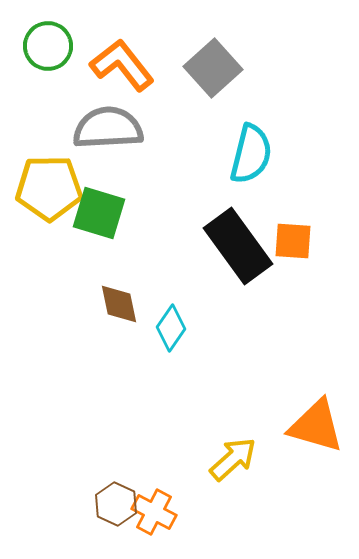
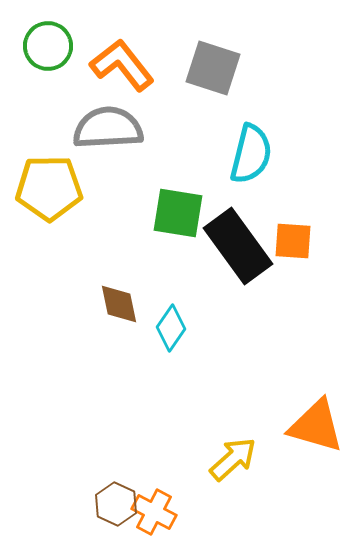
gray square: rotated 30 degrees counterclockwise
green square: moved 79 px right; rotated 8 degrees counterclockwise
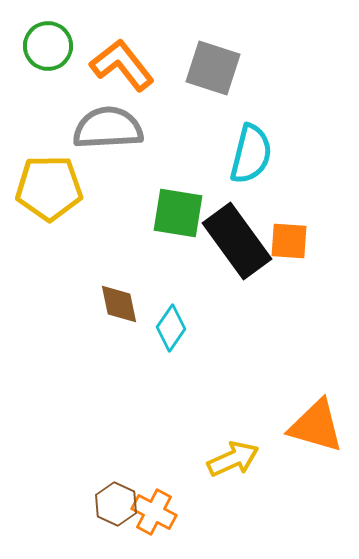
orange square: moved 4 px left
black rectangle: moved 1 px left, 5 px up
yellow arrow: rotated 18 degrees clockwise
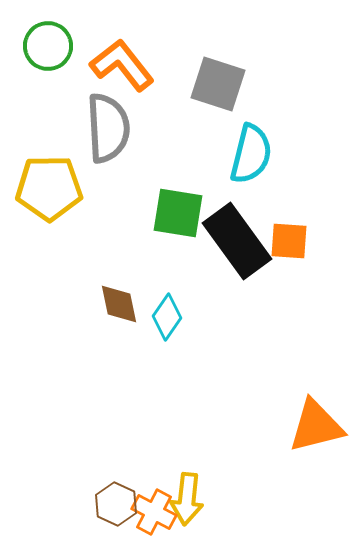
gray square: moved 5 px right, 16 px down
gray semicircle: rotated 90 degrees clockwise
cyan diamond: moved 4 px left, 11 px up
orange triangle: rotated 30 degrees counterclockwise
yellow arrow: moved 46 px left, 40 px down; rotated 120 degrees clockwise
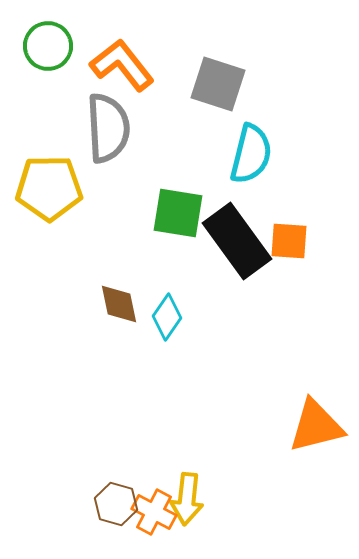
brown hexagon: rotated 9 degrees counterclockwise
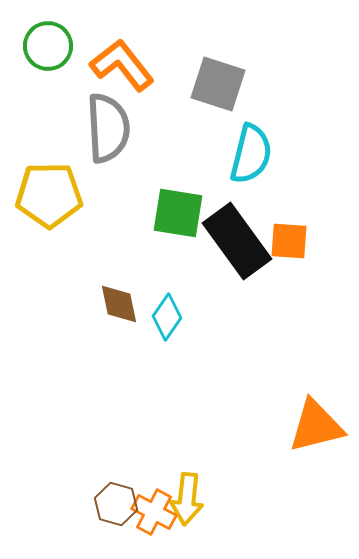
yellow pentagon: moved 7 px down
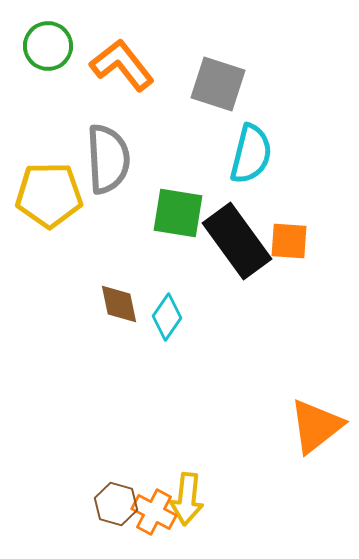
gray semicircle: moved 31 px down
orange triangle: rotated 24 degrees counterclockwise
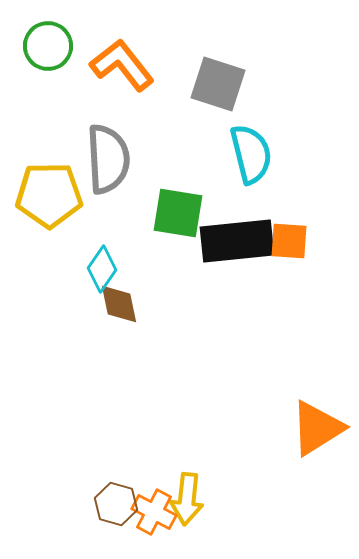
cyan semicircle: rotated 28 degrees counterclockwise
black rectangle: rotated 60 degrees counterclockwise
cyan diamond: moved 65 px left, 48 px up
orange triangle: moved 1 px right, 2 px down; rotated 6 degrees clockwise
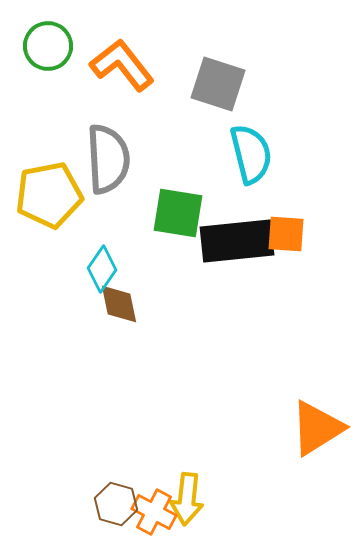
yellow pentagon: rotated 10 degrees counterclockwise
orange square: moved 3 px left, 7 px up
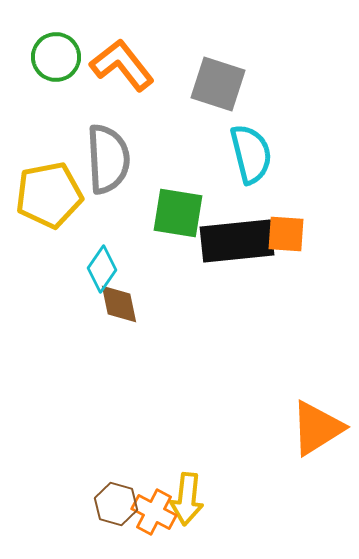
green circle: moved 8 px right, 11 px down
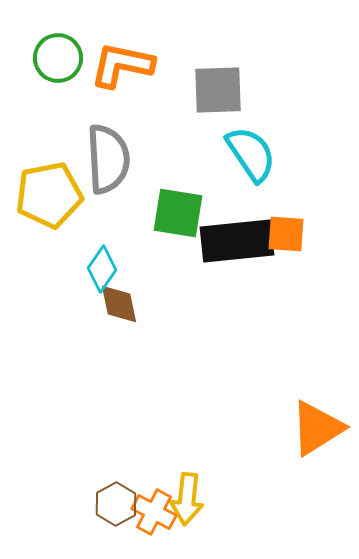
green circle: moved 2 px right, 1 px down
orange L-shape: rotated 40 degrees counterclockwise
gray square: moved 6 px down; rotated 20 degrees counterclockwise
cyan semicircle: rotated 20 degrees counterclockwise
brown hexagon: rotated 15 degrees clockwise
